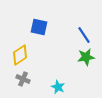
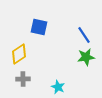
yellow diamond: moved 1 px left, 1 px up
gray cross: rotated 24 degrees counterclockwise
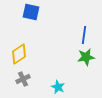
blue square: moved 8 px left, 15 px up
blue line: rotated 42 degrees clockwise
gray cross: rotated 24 degrees counterclockwise
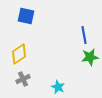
blue square: moved 5 px left, 4 px down
blue line: rotated 18 degrees counterclockwise
green star: moved 4 px right
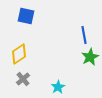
green star: rotated 18 degrees counterclockwise
gray cross: rotated 16 degrees counterclockwise
cyan star: rotated 16 degrees clockwise
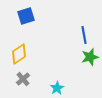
blue square: rotated 30 degrees counterclockwise
green star: rotated 12 degrees clockwise
cyan star: moved 1 px left, 1 px down
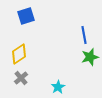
gray cross: moved 2 px left, 1 px up
cyan star: moved 1 px right, 1 px up
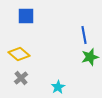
blue square: rotated 18 degrees clockwise
yellow diamond: rotated 75 degrees clockwise
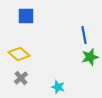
cyan star: rotated 24 degrees counterclockwise
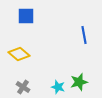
green star: moved 11 px left, 25 px down
gray cross: moved 2 px right, 9 px down; rotated 16 degrees counterclockwise
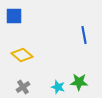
blue square: moved 12 px left
yellow diamond: moved 3 px right, 1 px down
green star: rotated 18 degrees clockwise
gray cross: rotated 24 degrees clockwise
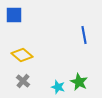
blue square: moved 1 px up
green star: rotated 24 degrees clockwise
gray cross: moved 6 px up; rotated 16 degrees counterclockwise
